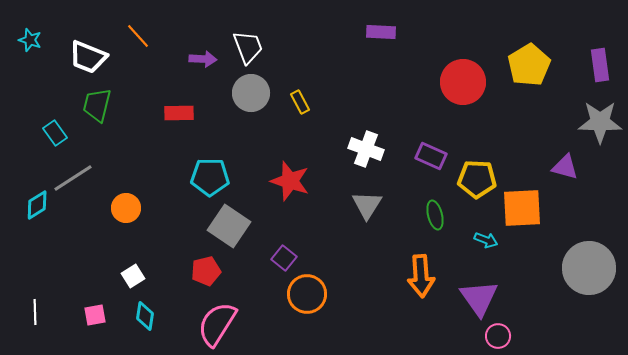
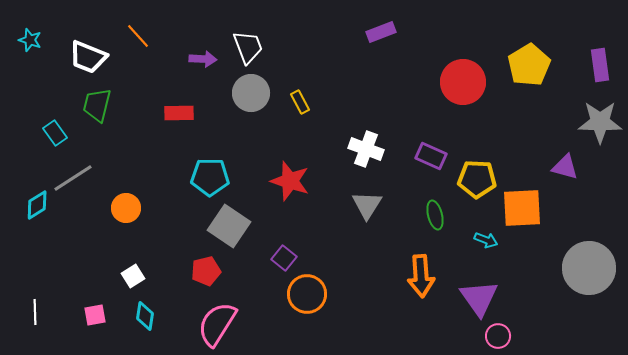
purple rectangle at (381, 32): rotated 24 degrees counterclockwise
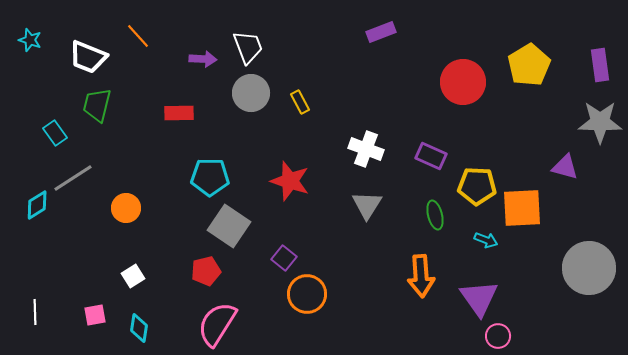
yellow pentagon at (477, 179): moved 7 px down
cyan diamond at (145, 316): moved 6 px left, 12 px down
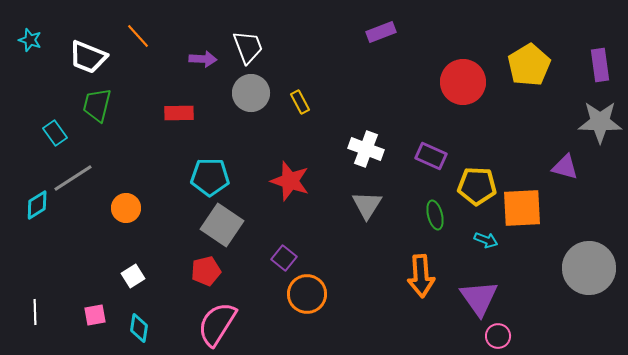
gray square at (229, 226): moved 7 px left, 1 px up
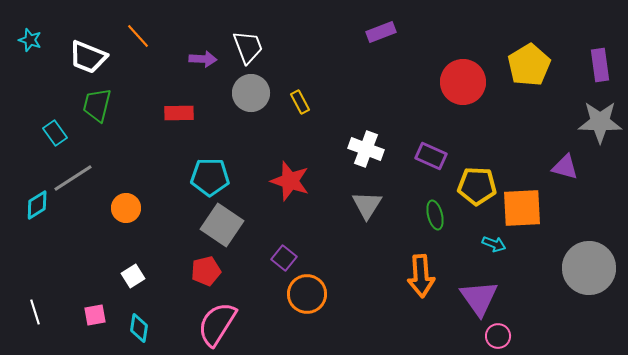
cyan arrow at (486, 240): moved 8 px right, 4 px down
white line at (35, 312): rotated 15 degrees counterclockwise
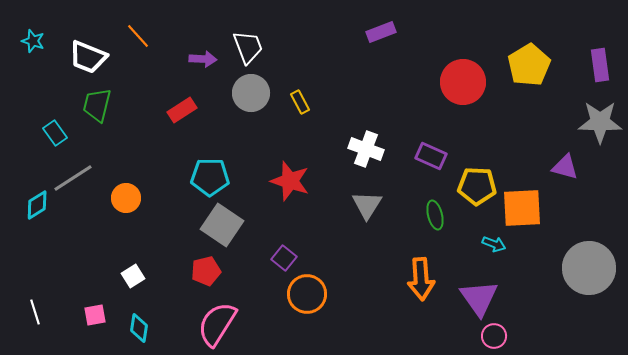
cyan star at (30, 40): moved 3 px right, 1 px down
red rectangle at (179, 113): moved 3 px right, 3 px up; rotated 32 degrees counterclockwise
orange circle at (126, 208): moved 10 px up
orange arrow at (421, 276): moved 3 px down
pink circle at (498, 336): moved 4 px left
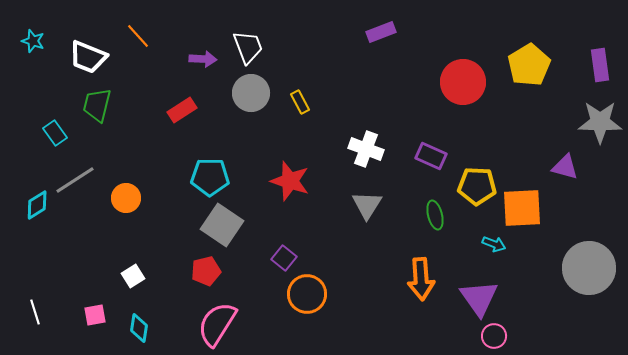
gray line at (73, 178): moved 2 px right, 2 px down
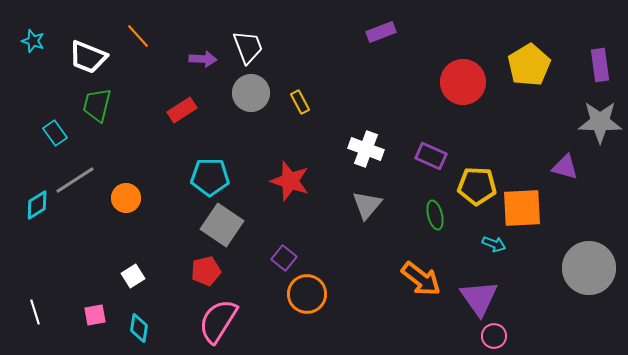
gray triangle at (367, 205): rotated 8 degrees clockwise
orange arrow at (421, 279): rotated 48 degrees counterclockwise
pink semicircle at (217, 324): moved 1 px right, 3 px up
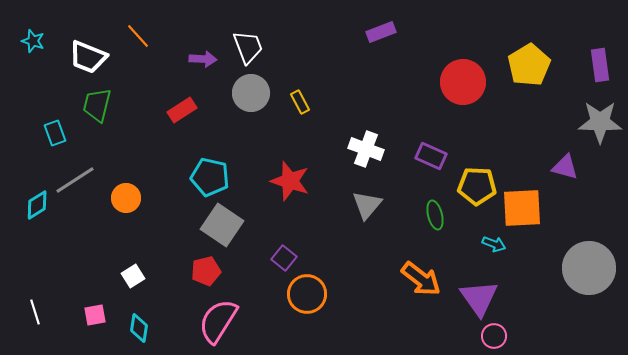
cyan rectangle at (55, 133): rotated 15 degrees clockwise
cyan pentagon at (210, 177): rotated 12 degrees clockwise
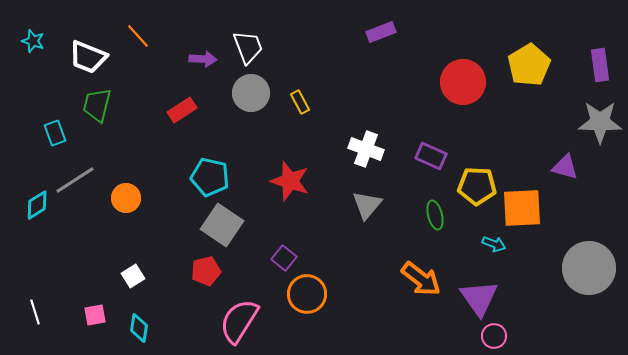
pink semicircle at (218, 321): moved 21 px right
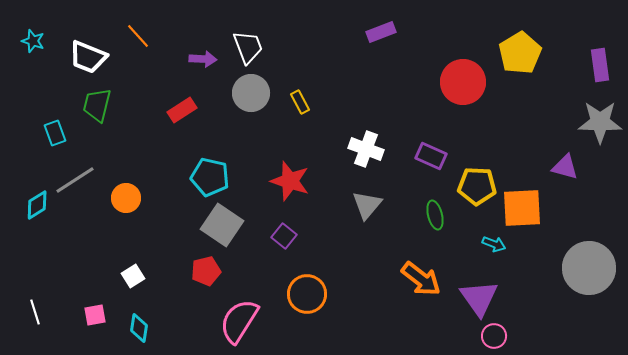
yellow pentagon at (529, 65): moved 9 px left, 12 px up
purple square at (284, 258): moved 22 px up
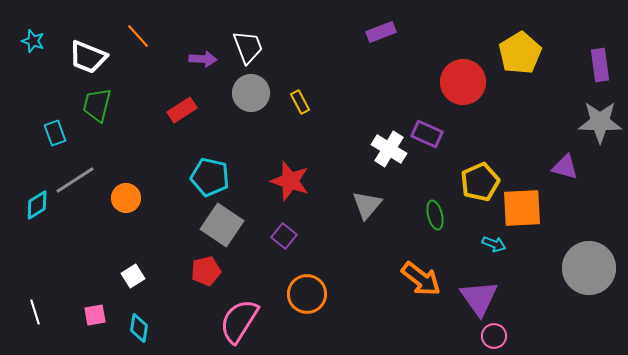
white cross at (366, 149): moved 23 px right; rotated 12 degrees clockwise
purple rectangle at (431, 156): moved 4 px left, 22 px up
yellow pentagon at (477, 186): moved 3 px right, 4 px up; rotated 27 degrees counterclockwise
